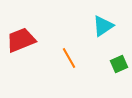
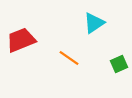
cyan triangle: moved 9 px left, 3 px up
orange line: rotated 25 degrees counterclockwise
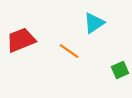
orange line: moved 7 px up
green square: moved 1 px right, 6 px down
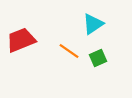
cyan triangle: moved 1 px left, 1 px down
green square: moved 22 px left, 12 px up
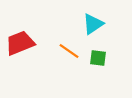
red trapezoid: moved 1 px left, 3 px down
green square: rotated 30 degrees clockwise
